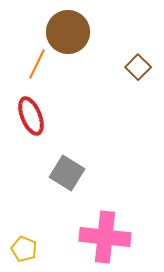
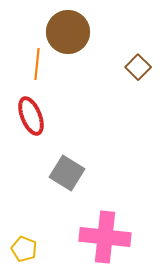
orange line: rotated 20 degrees counterclockwise
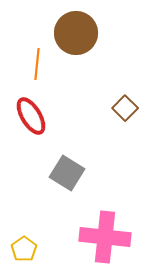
brown circle: moved 8 px right, 1 px down
brown square: moved 13 px left, 41 px down
red ellipse: rotated 9 degrees counterclockwise
yellow pentagon: rotated 15 degrees clockwise
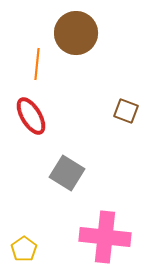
brown square: moved 1 px right, 3 px down; rotated 25 degrees counterclockwise
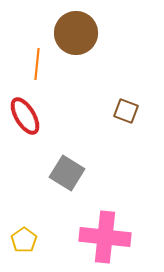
red ellipse: moved 6 px left
yellow pentagon: moved 9 px up
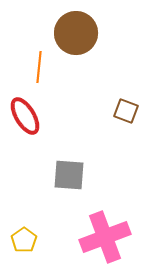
orange line: moved 2 px right, 3 px down
gray square: moved 2 px right, 2 px down; rotated 28 degrees counterclockwise
pink cross: rotated 27 degrees counterclockwise
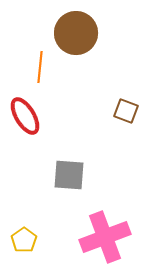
orange line: moved 1 px right
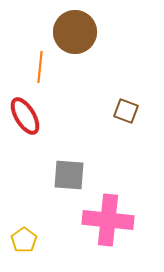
brown circle: moved 1 px left, 1 px up
pink cross: moved 3 px right, 17 px up; rotated 27 degrees clockwise
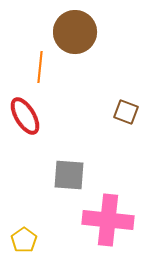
brown square: moved 1 px down
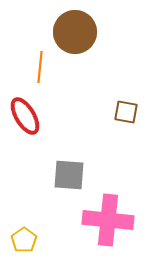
brown square: rotated 10 degrees counterclockwise
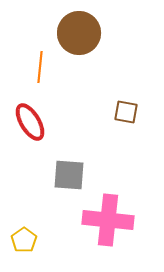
brown circle: moved 4 px right, 1 px down
red ellipse: moved 5 px right, 6 px down
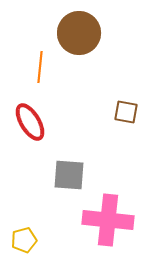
yellow pentagon: rotated 20 degrees clockwise
